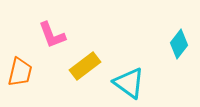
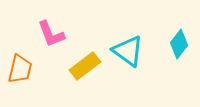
pink L-shape: moved 1 px left, 1 px up
orange trapezoid: moved 3 px up
cyan triangle: moved 1 px left, 32 px up
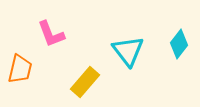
cyan triangle: rotated 16 degrees clockwise
yellow rectangle: moved 16 px down; rotated 12 degrees counterclockwise
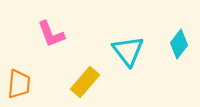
orange trapezoid: moved 1 px left, 15 px down; rotated 8 degrees counterclockwise
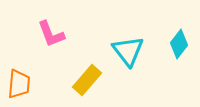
yellow rectangle: moved 2 px right, 2 px up
